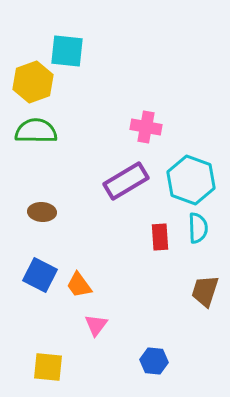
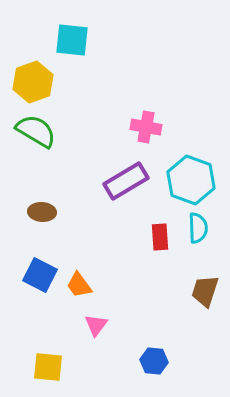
cyan square: moved 5 px right, 11 px up
green semicircle: rotated 30 degrees clockwise
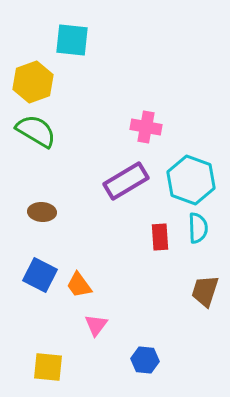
blue hexagon: moved 9 px left, 1 px up
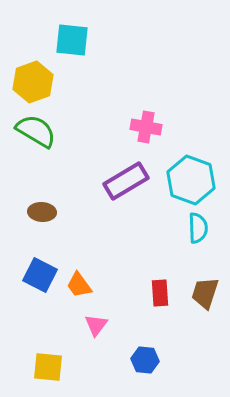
red rectangle: moved 56 px down
brown trapezoid: moved 2 px down
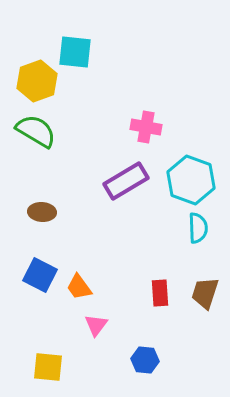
cyan square: moved 3 px right, 12 px down
yellow hexagon: moved 4 px right, 1 px up
orange trapezoid: moved 2 px down
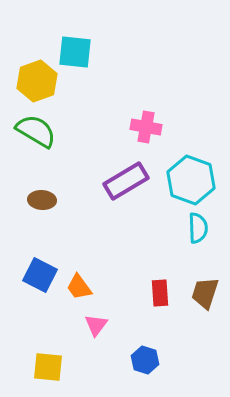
brown ellipse: moved 12 px up
blue hexagon: rotated 12 degrees clockwise
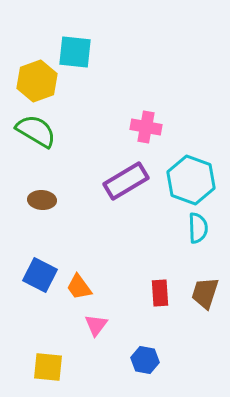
blue hexagon: rotated 8 degrees counterclockwise
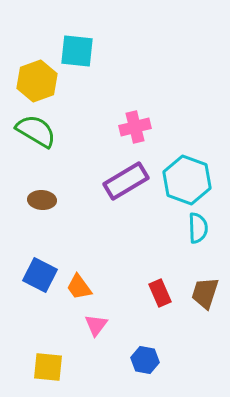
cyan square: moved 2 px right, 1 px up
pink cross: moved 11 px left; rotated 24 degrees counterclockwise
cyan hexagon: moved 4 px left
red rectangle: rotated 20 degrees counterclockwise
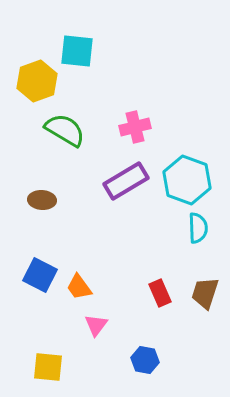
green semicircle: moved 29 px right, 1 px up
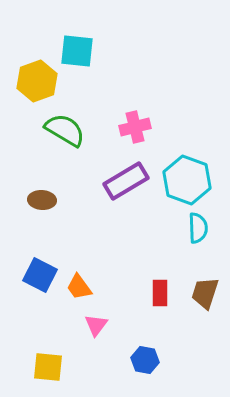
red rectangle: rotated 24 degrees clockwise
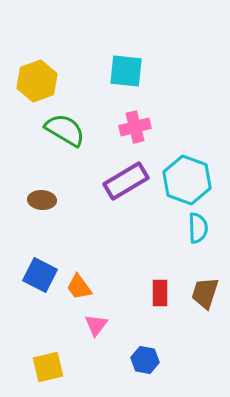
cyan square: moved 49 px right, 20 px down
yellow square: rotated 20 degrees counterclockwise
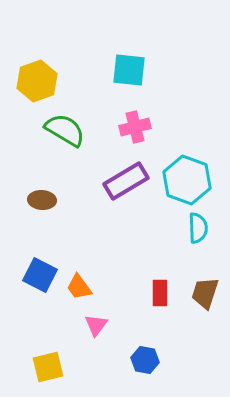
cyan square: moved 3 px right, 1 px up
